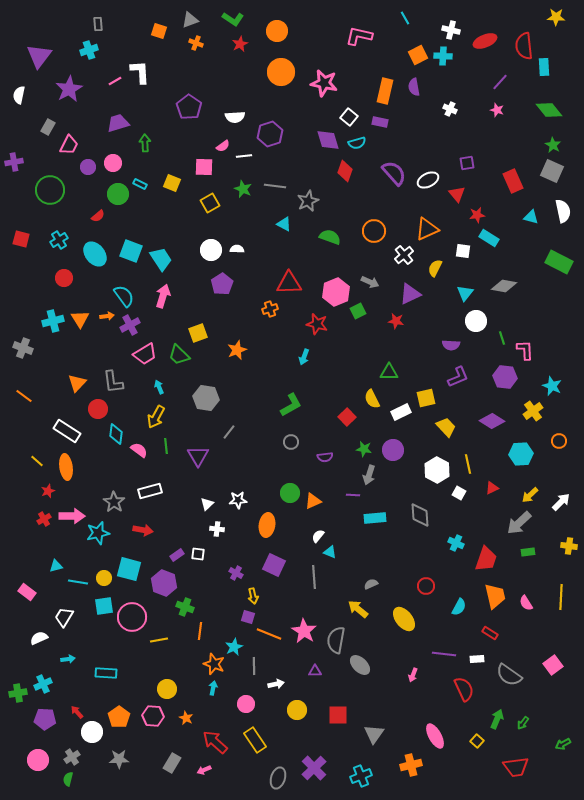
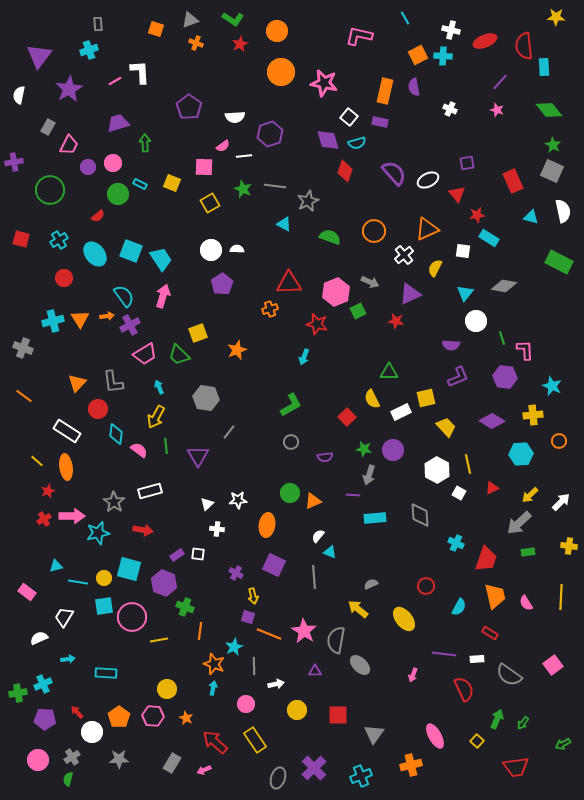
orange square at (159, 31): moved 3 px left, 2 px up
yellow cross at (533, 411): moved 4 px down; rotated 30 degrees clockwise
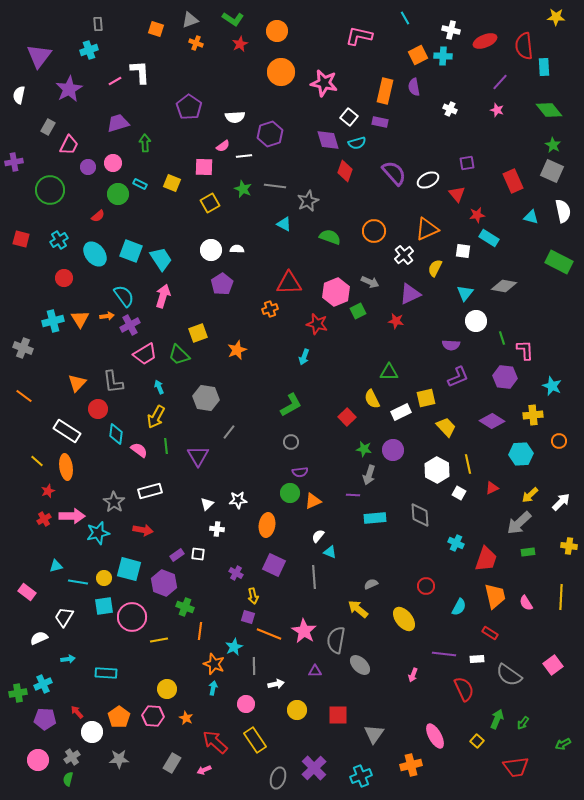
purple semicircle at (325, 457): moved 25 px left, 15 px down
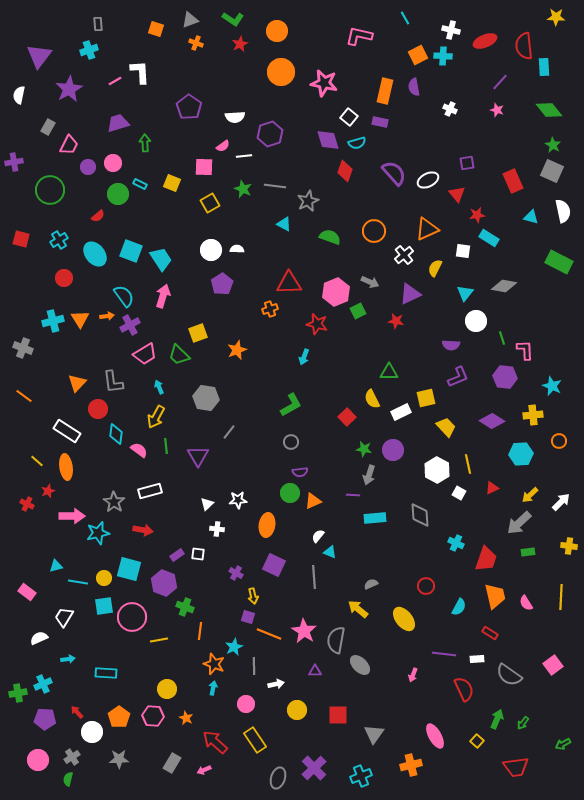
red cross at (44, 519): moved 17 px left, 15 px up; rotated 32 degrees counterclockwise
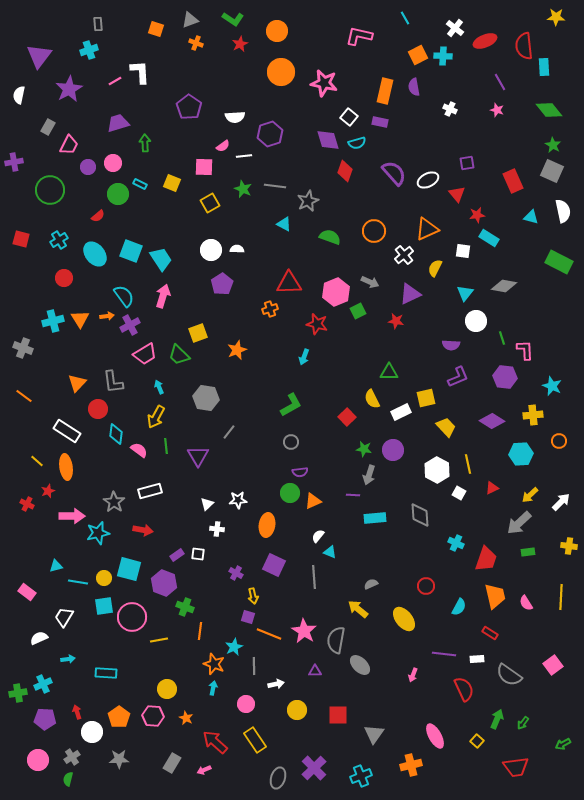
white cross at (451, 30): moved 4 px right, 2 px up; rotated 24 degrees clockwise
purple line at (500, 82): rotated 72 degrees counterclockwise
red arrow at (77, 712): rotated 24 degrees clockwise
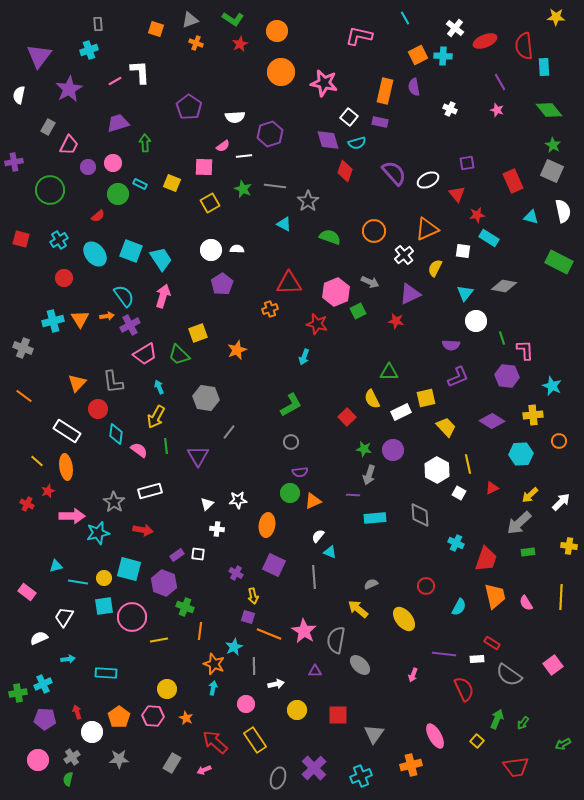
gray star at (308, 201): rotated 10 degrees counterclockwise
purple hexagon at (505, 377): moved 2 px right, 1 px up
red rectangle at (490, 633): moved 2 px right, 10 px down
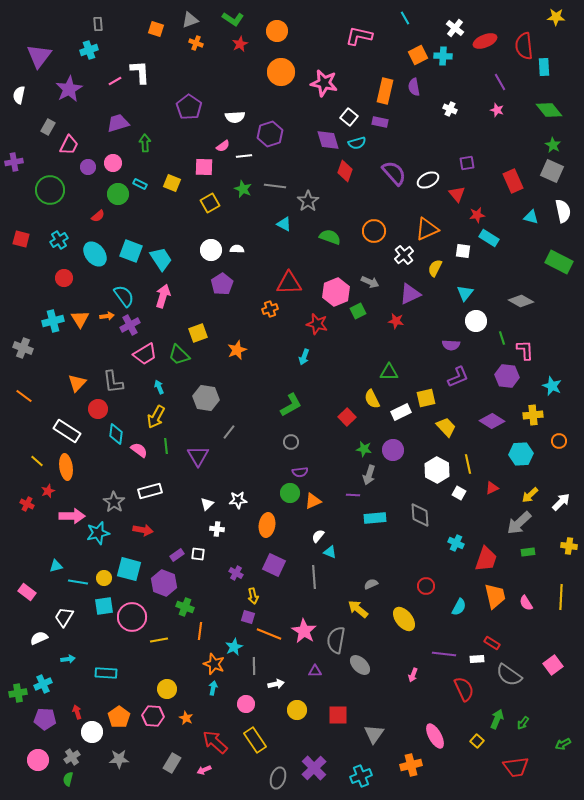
gray diamond at (504, 286): moved 17 px right, 15 px down; rotated 20 degrees clockwise
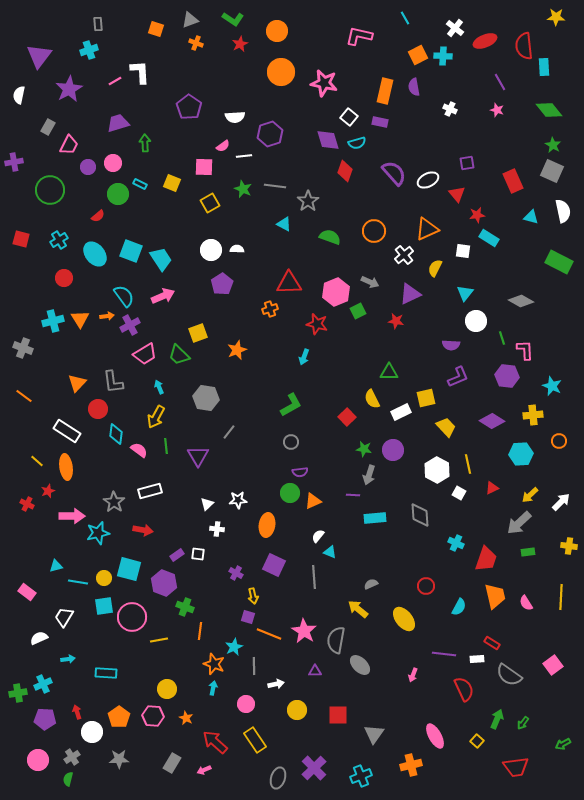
pink arrow at (163, 296): rotated 50 degrees clockwise
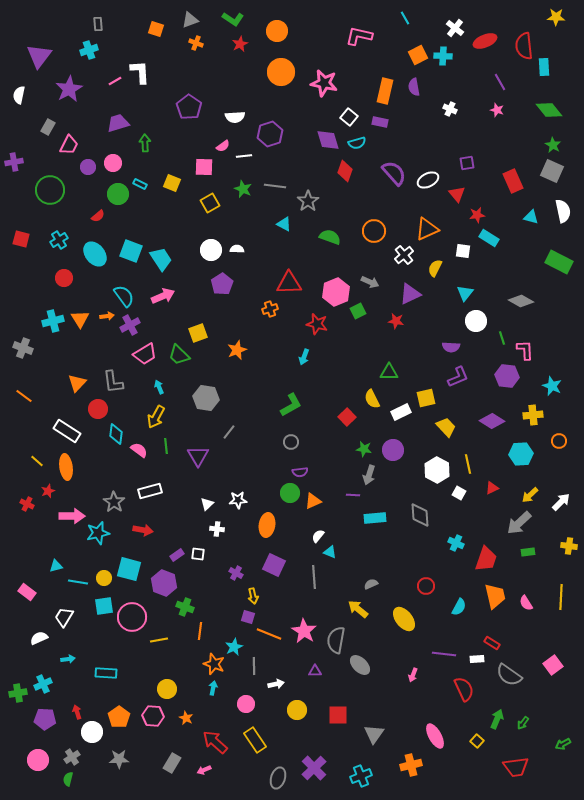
purple semicircle at (451, 345): moved 2 px down
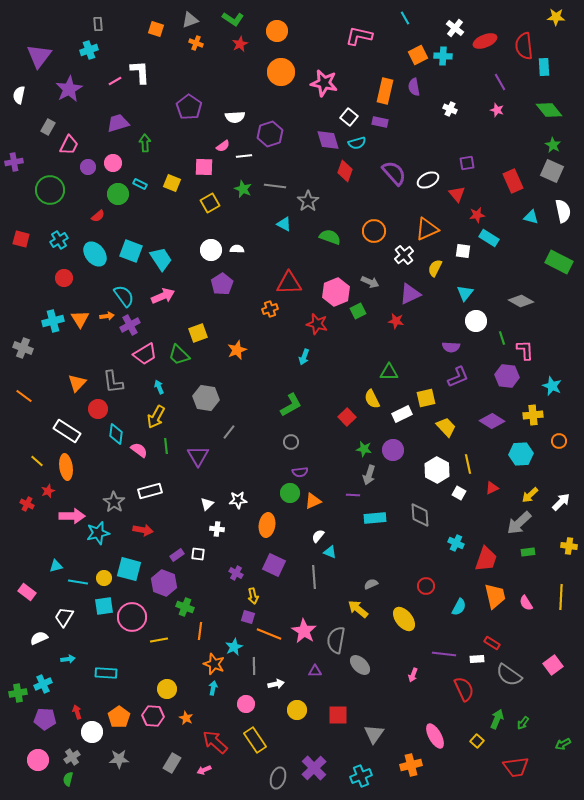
white rectangle at (401, 412): moved 1 px right, 2 px down
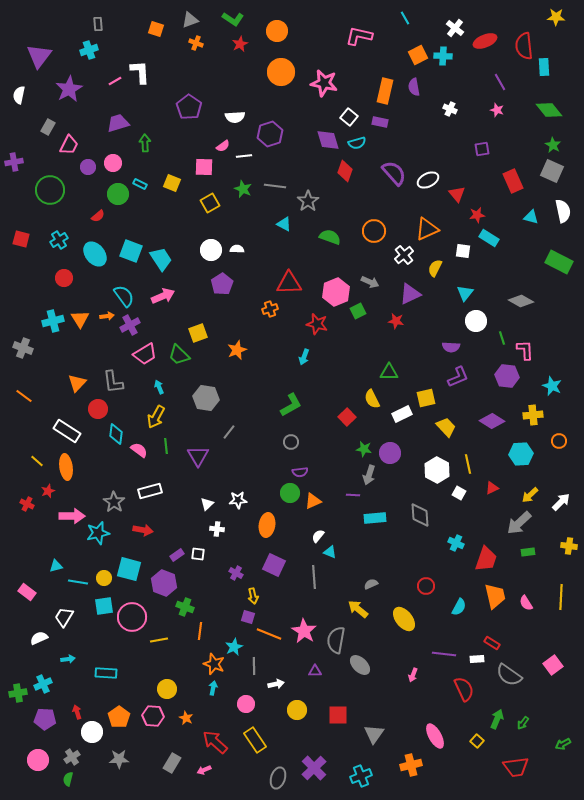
purple square at (467, 163): moved 15 px right, 14 px up
purple circle at (393, 450): moved 3 px left, 3 px down
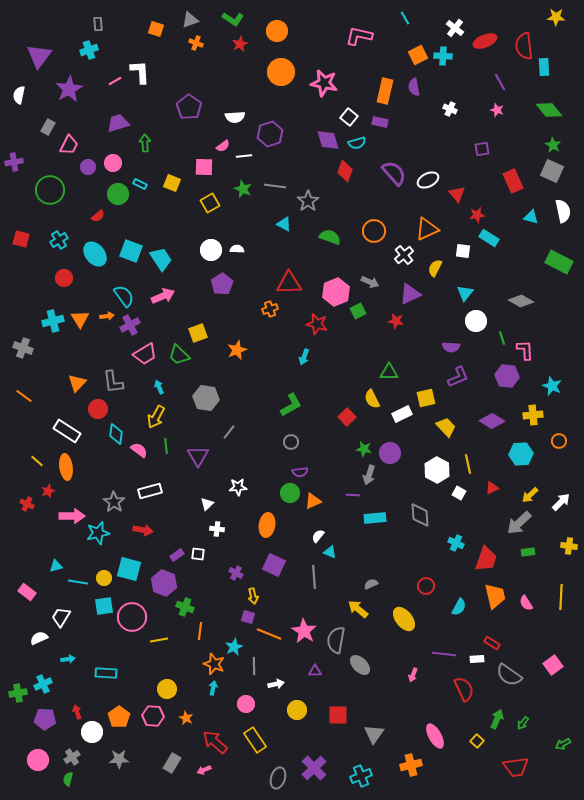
white star at (238, 500): moved 13 px up
white trapezoid at (64, 617): moved 3 px left
